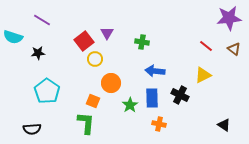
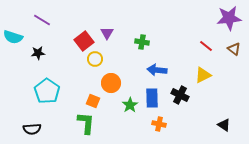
blue arrow: moved 2 px right, 1 px up
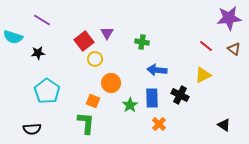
orange cross: rotated 32 degrees clockwise
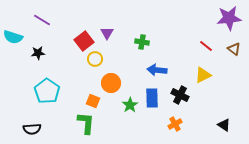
orange cross: moved 16 px right; rotated 16 degrees clockwise
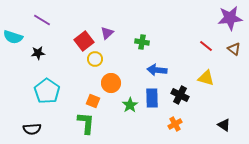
purple star: moved 1 px right
purple triangle: rotated 16 degrees clockwise
yellow triangle: moved 3 px right, 3 px down; rotated 42 degrees clockwise
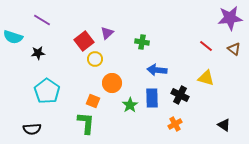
orange circle: moved 1 px right
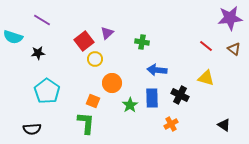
orange cross: moved 4 px left
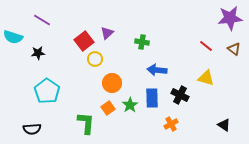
orange square: moved 15 px right, 7 px down; rotated 32 degrees clockwise
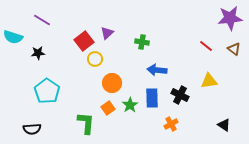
yellow triangle: moved 3 px right, 3 px down; rotated 24 degrees counterclockwise
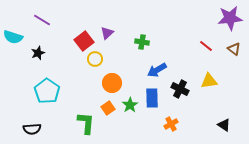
black star: rotated 16 degrees counterclockwise
blue arrow: rotated 36 degrees counterclockwise
black cross: moved 6 px up
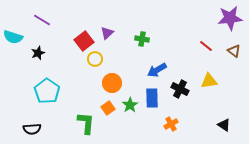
green cross: moved 3 px up
brown triangle: moved 2 px down
